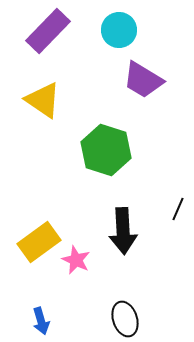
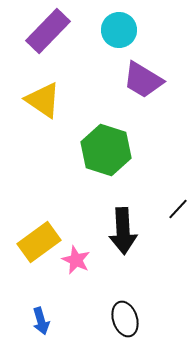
black line: rotated 20 degrees clockwise
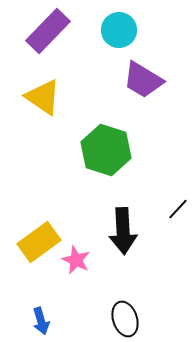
yellow triangle: moved 3 px up
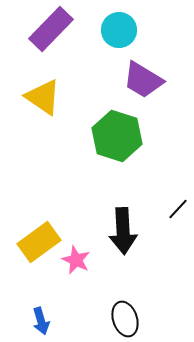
purple rectangle: moved 3 px right, 2 px up
green hexagon: moved 11 px right, 14 px up
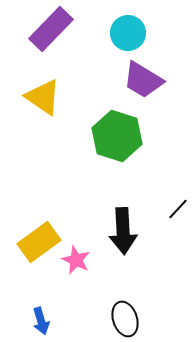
cyan circle: moved 9 px right, 3 px down
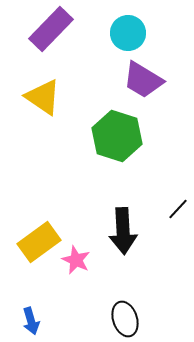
blue arrow: moved 10 px left
